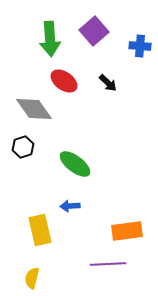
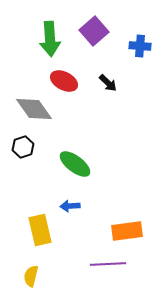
red ellipse: rotated 8 degrees counterclockwise
yellow semicircle: moved 1 px left, 2 px up
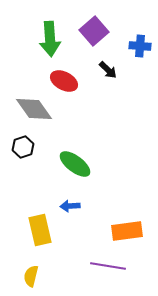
black arrow: moved 13 px up
purple line: moved 2 px down; rotated 12 degrees clockwise
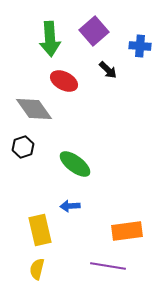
yellow semicircle: moved 6 px right, 7 px up
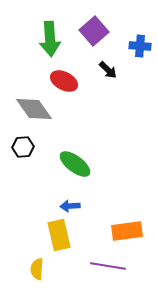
black hexagon: rotated 15 degrees clockwise
yellow rectangle: moved 19 px right, 5 px down
yellow semicircle: rotated 10 degrees counterclockwise
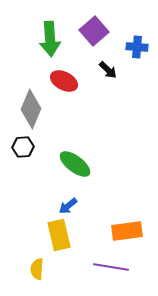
blue cross: moved 3 px left, 1 px down
gray diamond: moved 3 px left; rotated 57 degrees clockwise
blue arrow: moved 2 px left; rotated 36 degrees counterclockwise
purple line: moved 3 px right, 1 px down
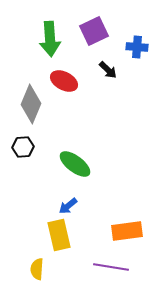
purple square: rotated 16 degrees clockwise
gray diamond: moved 5 px up
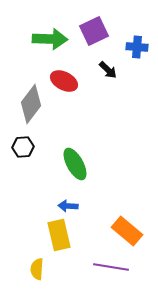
green arrow: rotated 84 degrees counterclockwise
gray diamond: rotated 15 degrees clockwise
green ellipse: rotated 24 degrees clockwise
blue arrow: rotated 42 degrees clockwise
orange rectangle: rotated 48 degrees clockwise
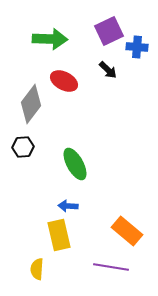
purple square: moved 15 px right
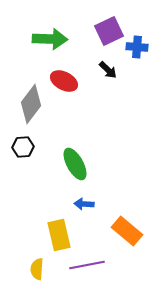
blue arrow: moved 16 px right, 2 px up
purple line: moved 24 px left, 2 px up; rotated 20 degrees counterclockwise
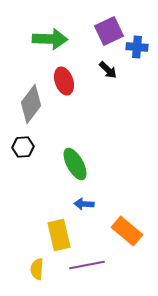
red ellipse: rotated 44 degrees clockwise
